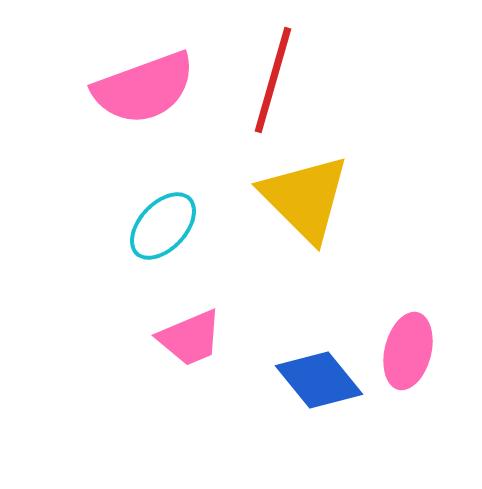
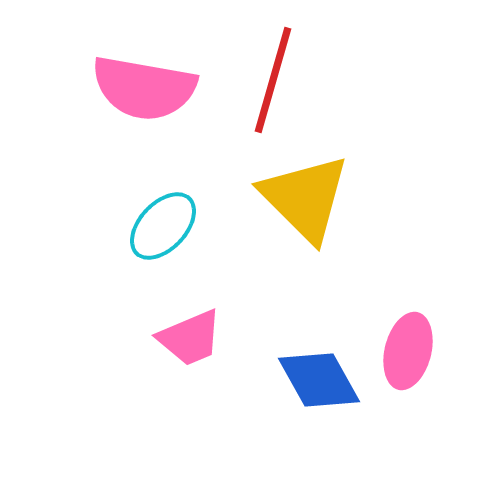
pink semicircle: rotated 30 degrees clockwise
blue diamond: rotated 10 degrees clockwise
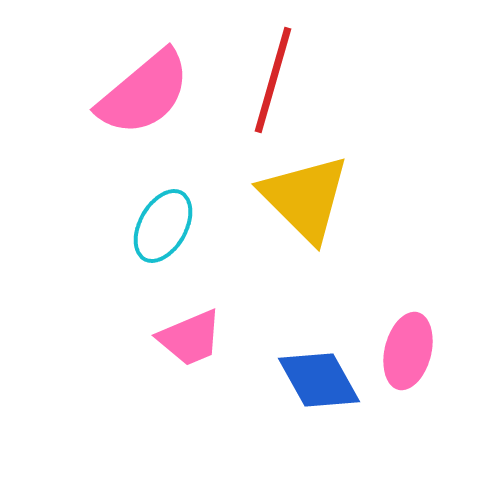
pink semicircle: moved 5 px down; rotated 50 degrees counterclockwise
cyan ellipse: rotated 14 degrees counterclockwise
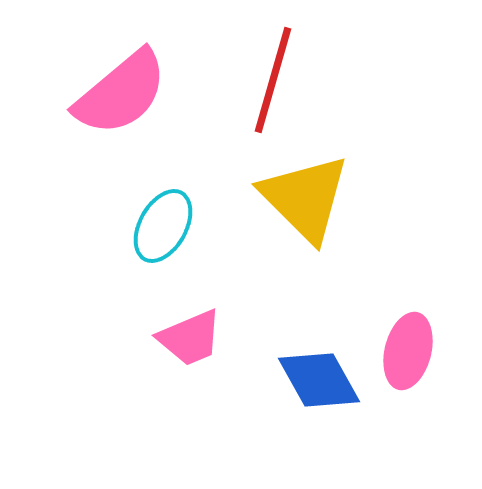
pink semicircle: moved 23 px left
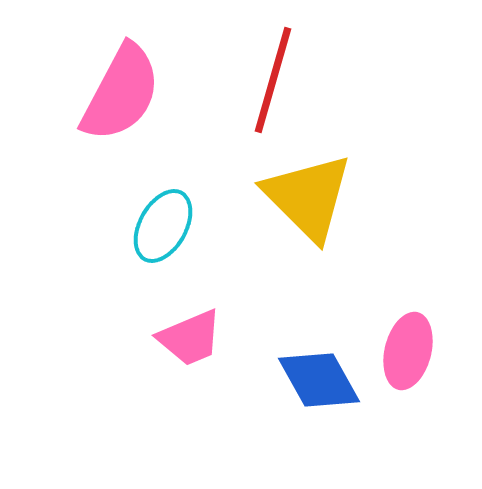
pink semicircle: rotated 22 degrees counterclockwise
yellow triangle: moved 3 px right, 1 px up
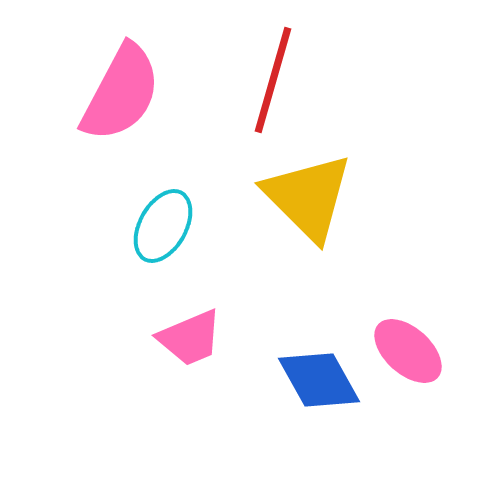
pink ellipse: rotated 62 degrees counterclockwise
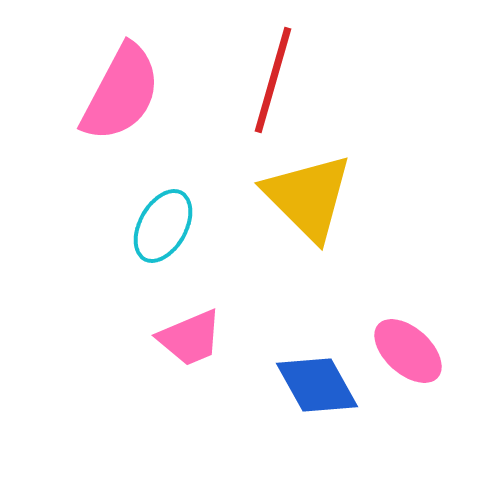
blue diamond: moved 2 px left, 5 px down
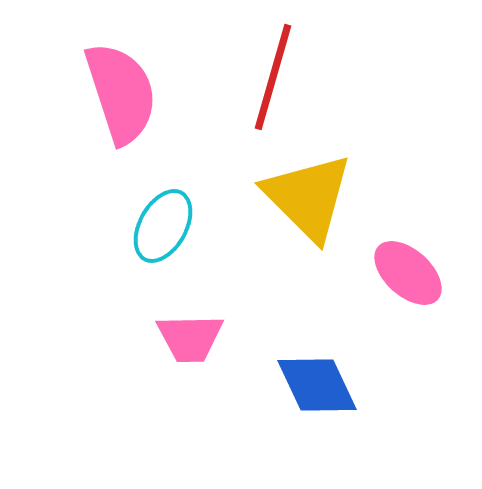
red line: moved 3 px up
pink semicircle: rotated 46 degrees counterclockwise
pink trapezoid: rotated 22 degrees clockwise
pink ellipse: moved 78 px up
blue diamond: rotated 4 degrees clockwise
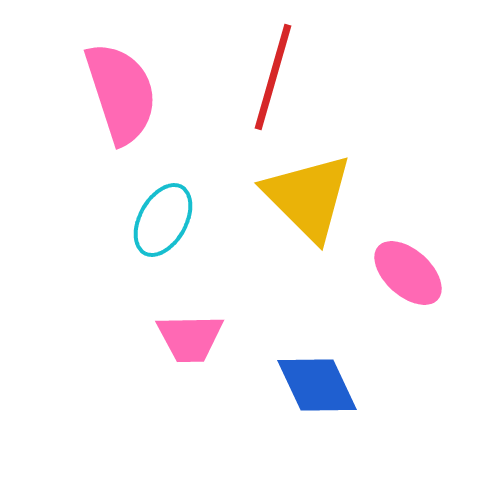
cyan ellipse: moved 6 px up
